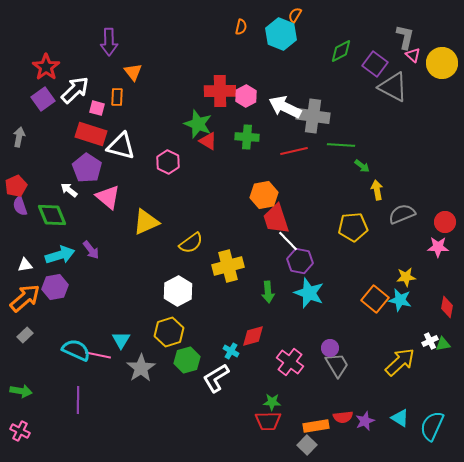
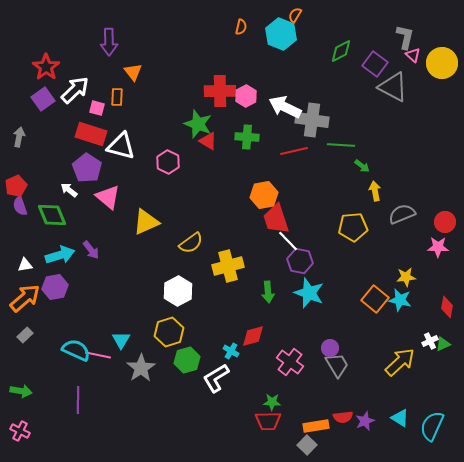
gray cross at (313, 116): moved 1 px left, 4 px down
yellow arrow at (377, 190): moved 2 px left, 1 px down
green triangle at (443, 344): rotated 14 degrees counterclockwise
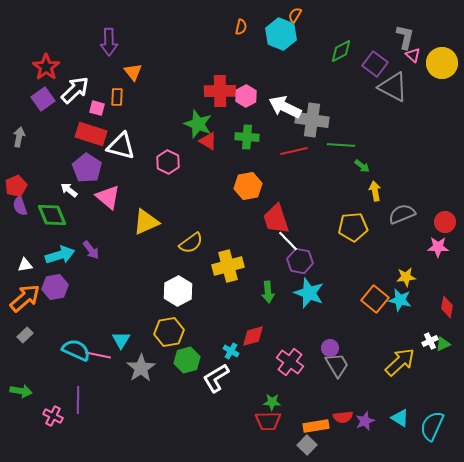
orange hexagon at (264, 195): moved 16 px left, 9 px up
yellow hexagon at (169, 332): rotated 8 degrees clockwise
pink cross at (20, 431): moved 33 px right, 15 px up
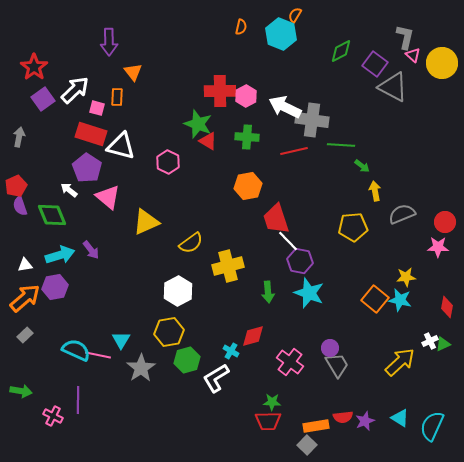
red star at (46, 67): moved 12 px left
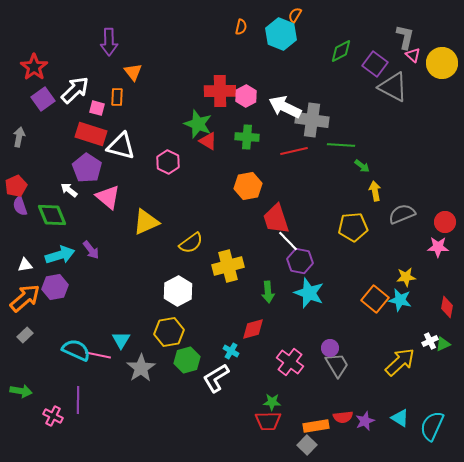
red diamond at (253, 336): moved 7 px up
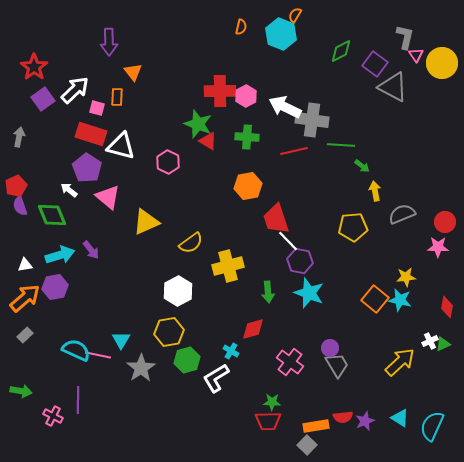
pink triangle at (413, 55): moved 3 px right; rotated 14 degrees clockwise
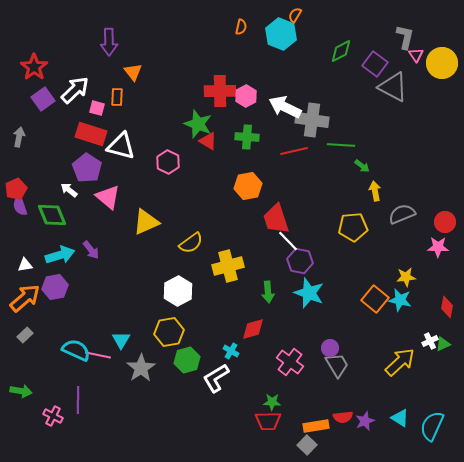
red pentagon at (16, 186): moved 3 px down
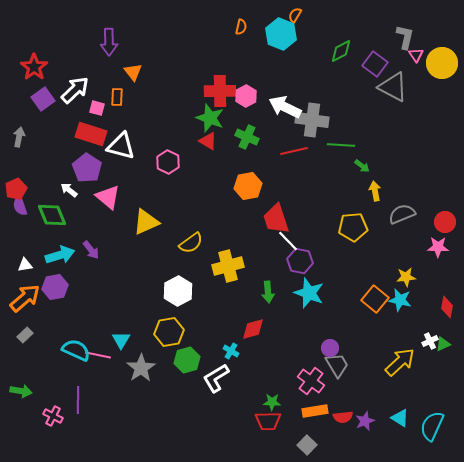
green star at (198, 124): moved 12 px right, 6 px up
green cross at (247, 137): rotated 20 degrees clockwise
pink cross at (290, 362): moved 21 px right, 19 px down
orange rectangle at (316, 426): moved 1 px left, 15 px up
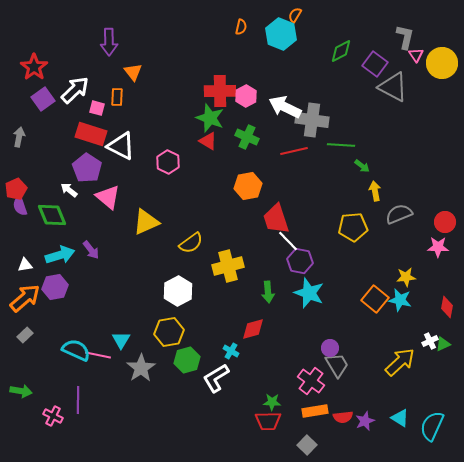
white triangle at (121, 146): rotated 12 degrees clockwise
gray semicircle at (402, 214): moved 3 px left
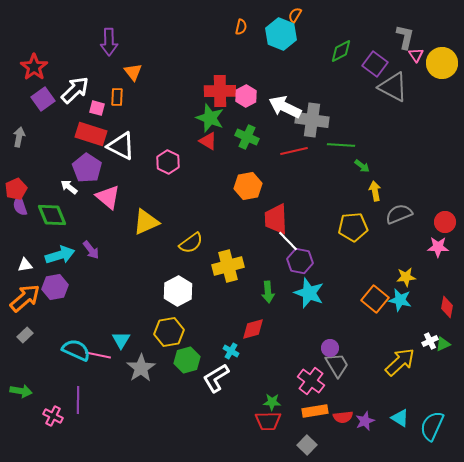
white arrow at (69, 190): moved 3 px up
red trapezoid at (276, 219): rotated 16 degrees clockwise
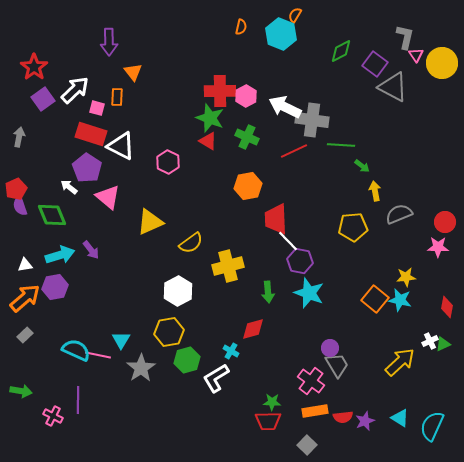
red line at (294, 151): rotated 12 degrees counterclockwise
yellow triangle at (146, 222): moved 4 px right
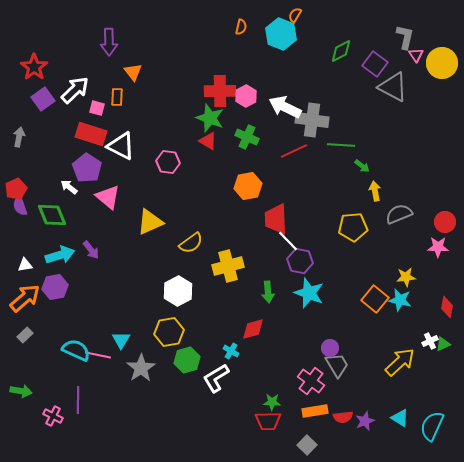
pink hexagon at (168, 162): rotated 20 degrees counterclockwise
